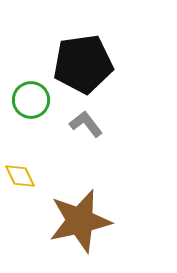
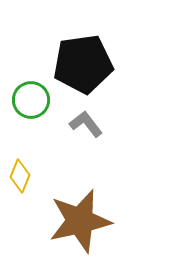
yellow diamond: rotated 48 degrees clockwise
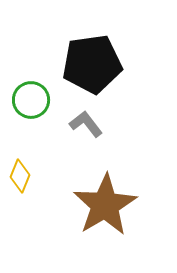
black pentagon: moved 9 px right
brown star: moved 25 px right, 16 px up; rotated 18 degrees counterclockwise
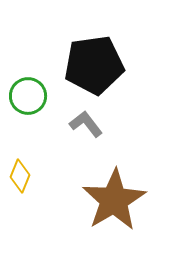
black pentagon: moved 2 px right, 1 px down
green circle: moved 3 px left, 4 px up
brown star: moved 9 px right, 5 px up
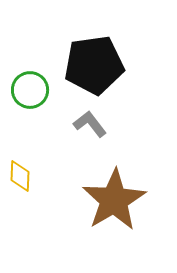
green circle: moved 2 px right, 6 px up
gray L-shape: moved 4 px right
yellow diamond: rotated 20 degrees counterclockwise
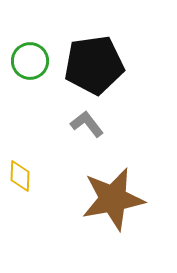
green circle: moved 29 px up
gray L-shape: moved 3 px left
brown star: moved 1 px left, 1 px up; rotated 20 degrees clockwise
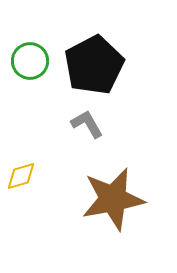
black pentagon: rotated 20 degrees counterclockwise
gray L-shape: rotated 8 degrees clockwise
yellow diamond: moved 1 px right; rotated 72 degrees clockwise
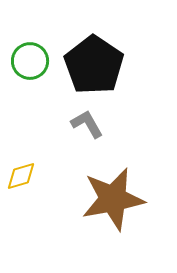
black pentagon: rotated 10 degrees counterclockwise
